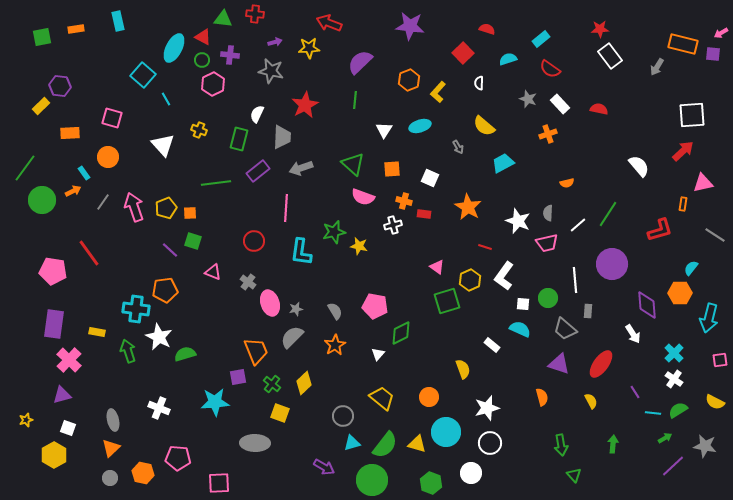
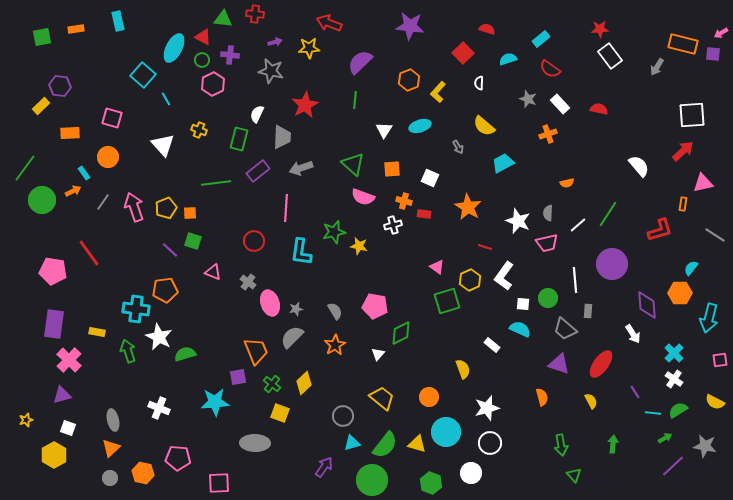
purple arrow at (324, 467): rotated 85 degrees counterclockwise
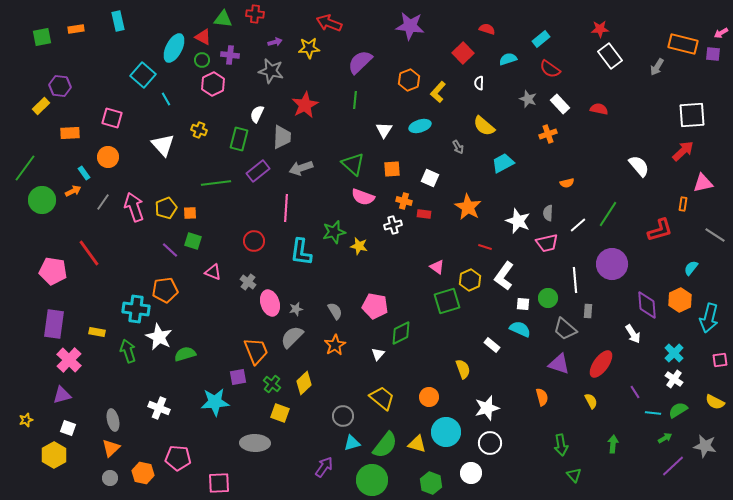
orange hexagon at (680, 293): moved 7 px down; rotated 25 degrees counterclockwise
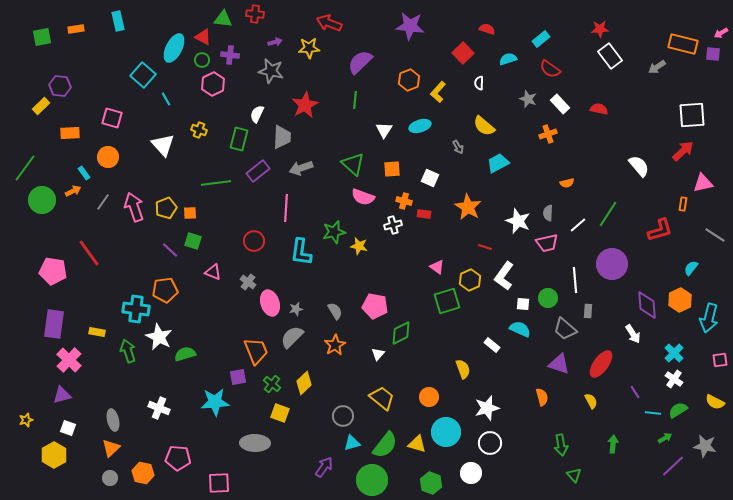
gray arrow at (657, 67): rotated 24 degrees clockwise
cyan trapezoid at (503, 163): moved 5 px left
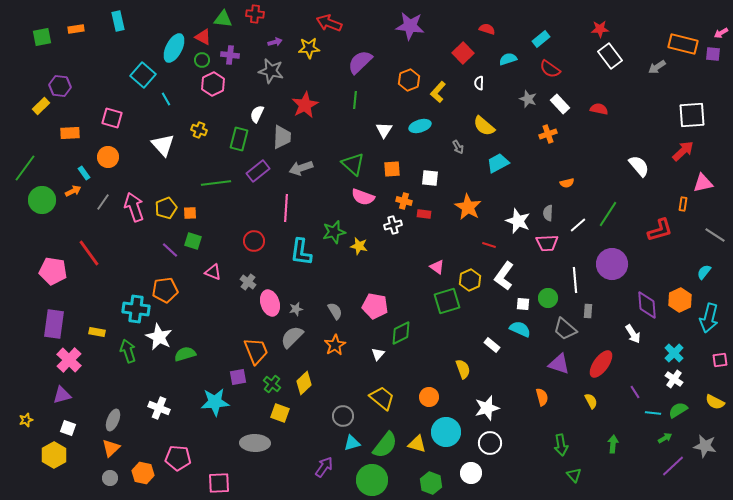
white square at (430, 178): rotated 18 degrees counterclockwise
pink trapezoid at (547, 243): rotated 10 degrees clockwise
red line at (485, 247): moved 4 px right, 2 px up
cyan semicircle at (691, 268): moved 13 px right, 4 px down
gray ellipse at (113, 420): rotated 35 degrees clockwise
